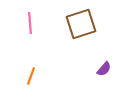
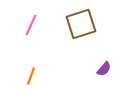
pink line: moved 1 px right, 2 px down; rotated 30 degrees clockwise
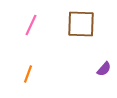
brown square: rotated 20 degrees clockwise
orange line: moved 3 px left, 2 px up
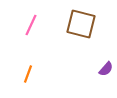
brown square: rotated 12 degrees clockwise
purple semicircle: moved 2 px right
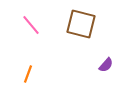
pink line: rotated 65 degrees counterclockwise
purple semicircle: moved 4 px up
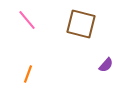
pink line: moved 4 px left, 5 px up
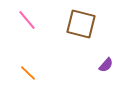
orange line: moved 1 px up; rotated 66 degrees counterclockwise
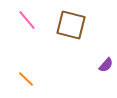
brown square: moved 10 px left, 1 px down
orange line: moved 2 px left, 6 px down
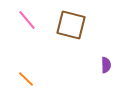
purple semicircle: rotated 42 degrees counterclockwise
